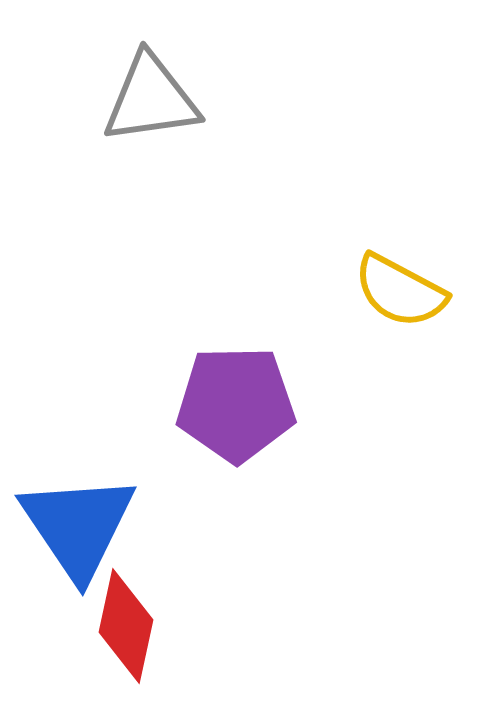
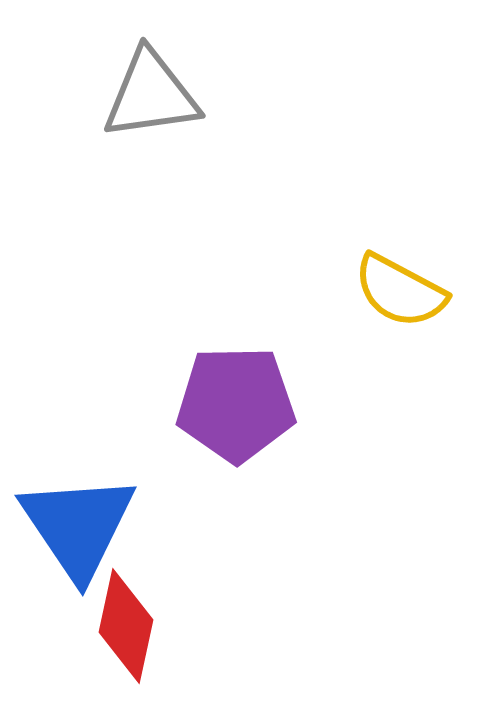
gray triangle: moved 4 px up
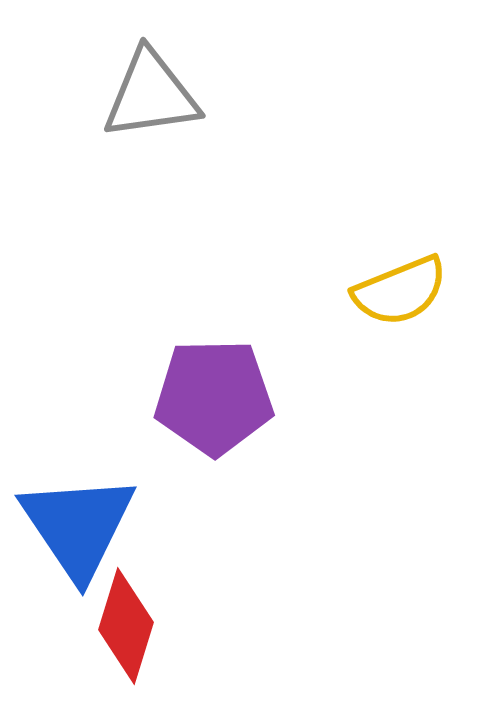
yellow semicircle: rotated 50 degrees counterclockwise
purple pentagon: moved 22 px left, 7 px up
red diamond: rotated 5 degrees clockwise
